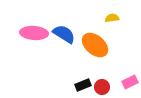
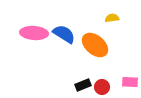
pink rectangle: rotated 28 degrees clockwise
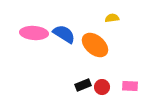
pink rectangle: moved 4 px down
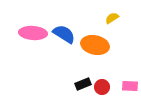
yellow semicircle: rotated 24 degrees counterclockwise
pink ellipse: moved 1 px left
orange ellipse: rotated 28 degrees counterclockwise
black rectangle: moved 1 px up
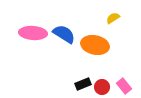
yellow semicircle: moved 1 px right
pink rectangle: moved 6 px left; rotated 49 degrees clockwise
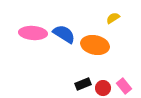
red circle: moved 1 px right, 1 px down
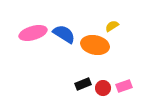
yellow semicircle: moved 1 px left, 8 px down
pink ellipse: rotated 20 degrees counterclockwise
pink rectangle: rotated 70 degrees counterclockwise
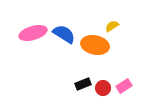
pink rectangle: rotated 14 degrees counterclockwise
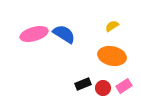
pink ellipse: moved 1 px right, 1 px down
orange ellipse: moved 17 px right, 11 px down
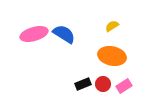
red circle: moved 4 px up
